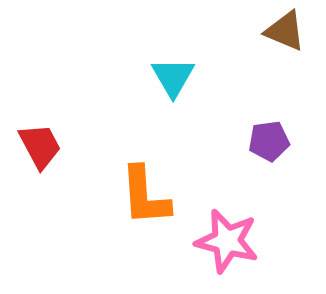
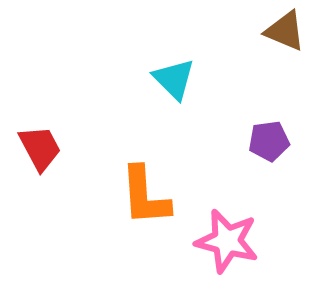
cyan triangle: moved 1 px right, 2 px down; rotated 15 degrees counterclockwise
red trapezoid: moved 2 px down
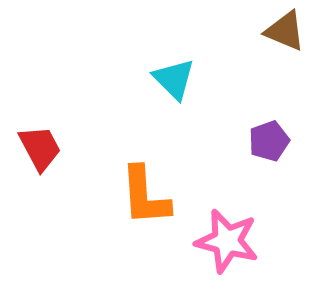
purple pentagon: rotated 12 degrees counterclockwise
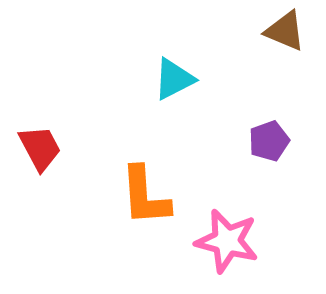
cyan triangle: rotated 48 degrees clockwise
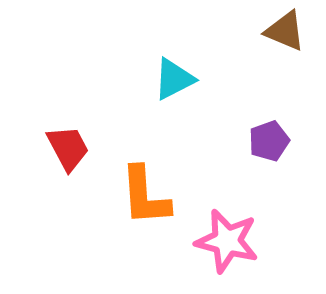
red trapezoid: moved 28 px right
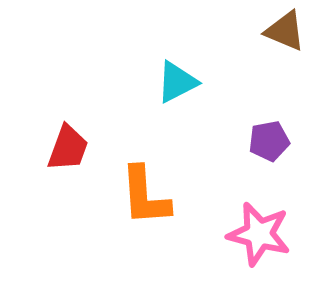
cyan triangle: moved 3 px right, 3 px down
purple pentagon: rotated 9 degrees clockwise
red trapezoid: rotated 48 degrees clockwise
pink star: moved 32 px right, 7 px up
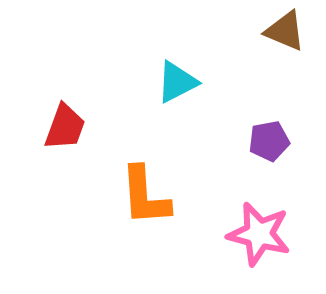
red trapezoid: moved 3 px left, 21 px up
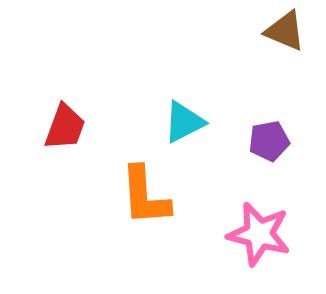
cyan triangle: moved 7 px right, 40 px down
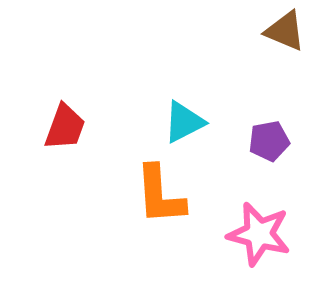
orange L-shape: moved 15 px right, 1 px up
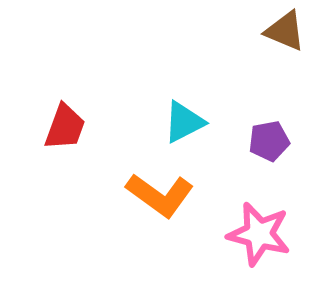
orange L-shape: rotated 50 degrees counterclockwise
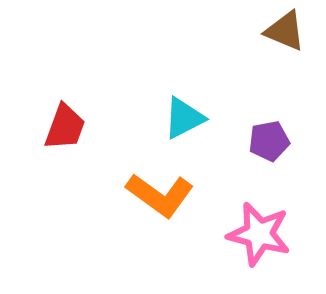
cyan triangle: moved 4 px up
